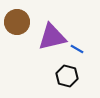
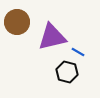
blue line: moved 1 px right, 3 px down
black hexagon: moved 4 px up
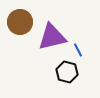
brown circle: moved 3 px right
blue line: moved 2 px up; rotated 32 degrees clockwise
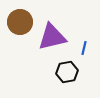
blue line: moved 6 px right, 2 px up; rotated 40 degrees clockwise
black hexagon: rotated 25 degrees counterclockwise
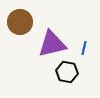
purple triangle: moved 7 px down
black hexagon: rotated 20 degrees clockwise
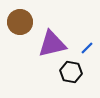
blue line: moved 3 px right; rotated 32 degrees clockwise
black hexagon: moved 4 px right
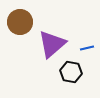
purple triangle: rotated 28 degrees counterclockwise
blue line: rotated 32 degrees clockwise
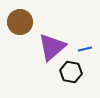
purple triangle: moved 3 px down
blue line: moved 2 px left, 1 px down
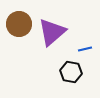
brown circle: moved 1 px left, 2 px down
purple triangle: moved 15 px up
